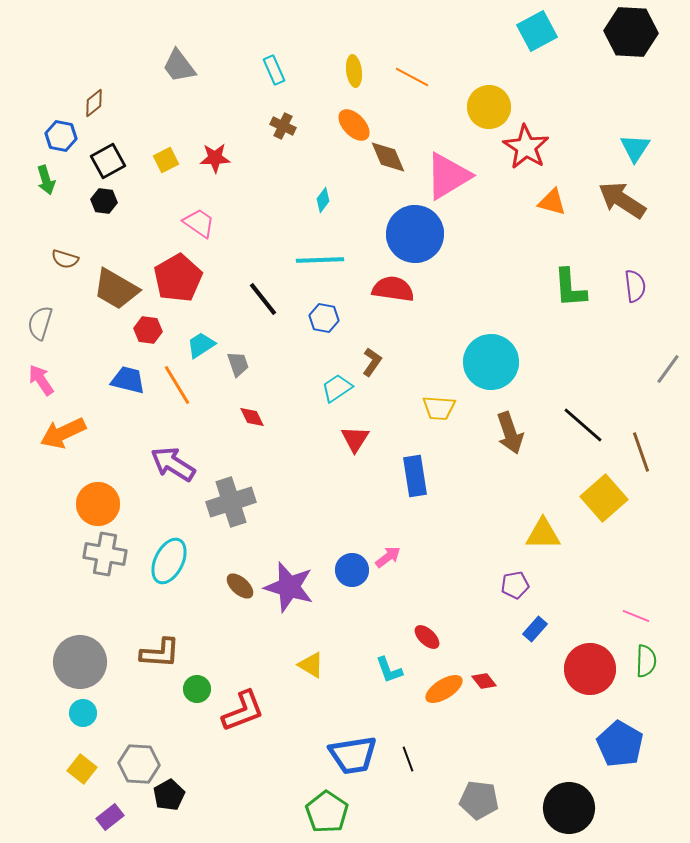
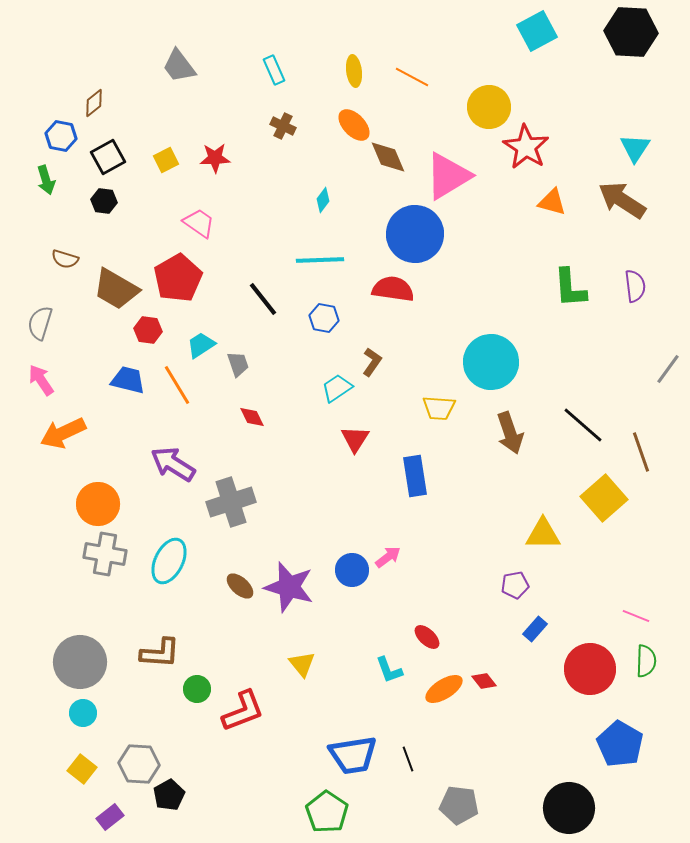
black square at (108, 161): moved 4 px up
yellow triangle at (311, 665): moved 9 px left, 1 px up; rotated 20 degrees clockwise
gray pentagon at (479, 800): moved 20 px left, 5 px down
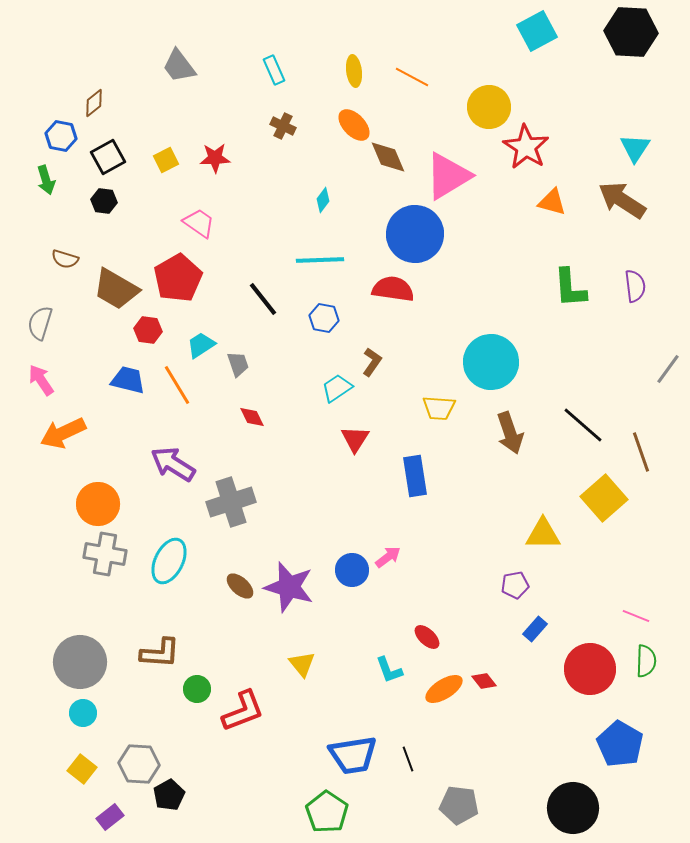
black circle at (569, 808): moved 4 px right
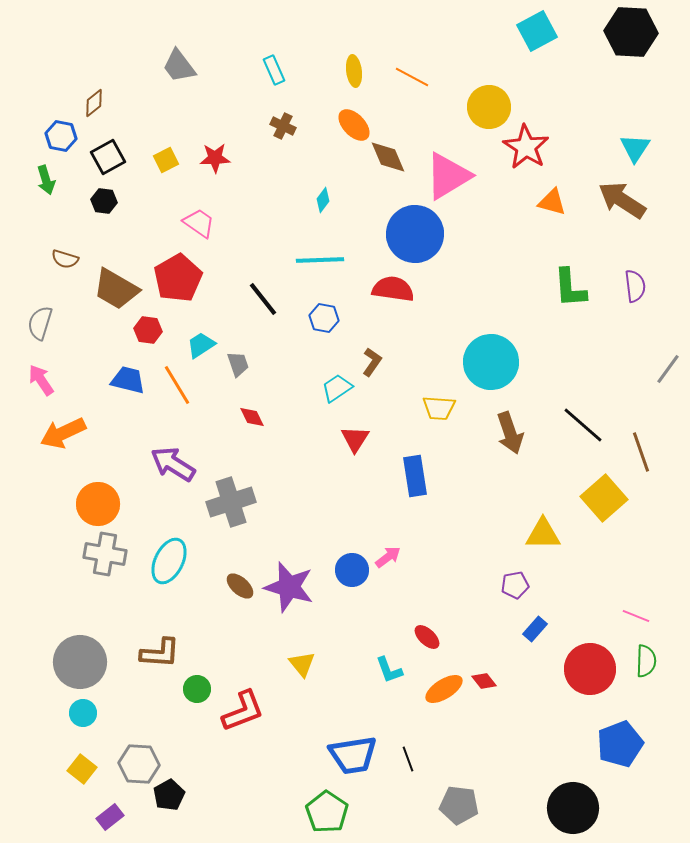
blue pentagon at (620, 744): rotated 21 degrees clockwise
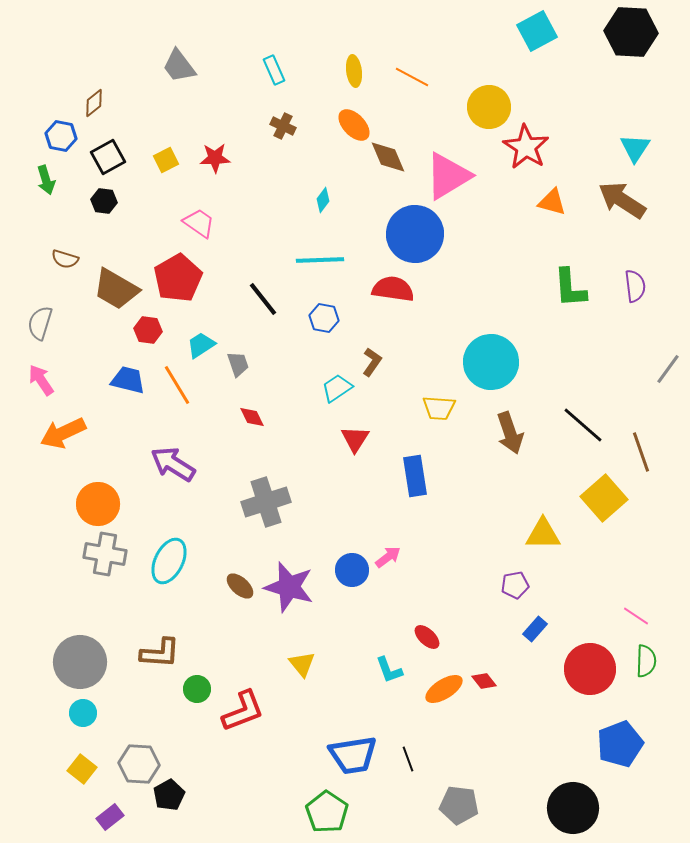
gray cross at (231, 502): moved 35 px right
pink line at (636, 616): rotated 12 degrees clockwise
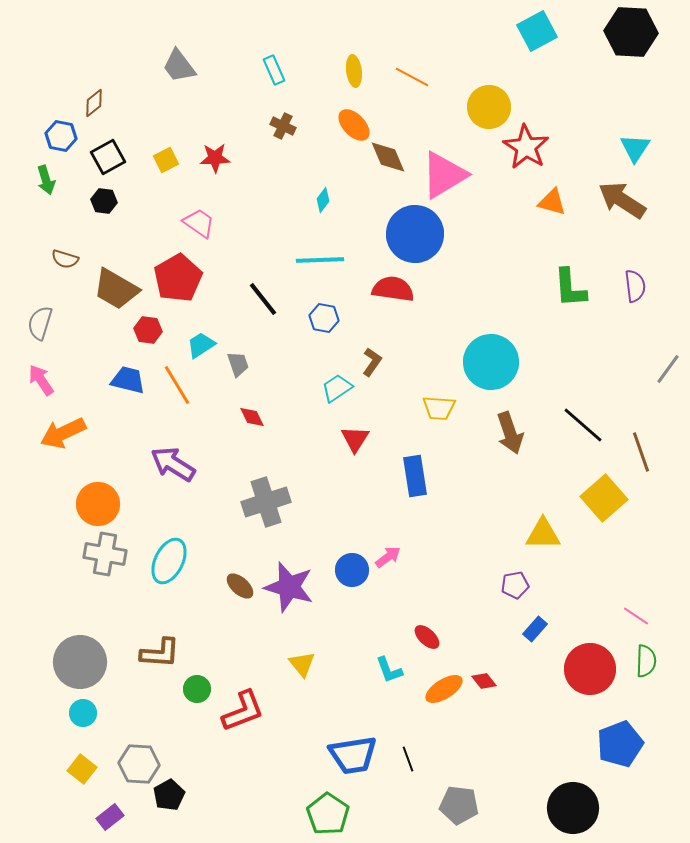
pink triangle at (448, 176): moved 4 px left, 1 px up
green pentagon at (327, 812): moved 1 px right, 2 px down
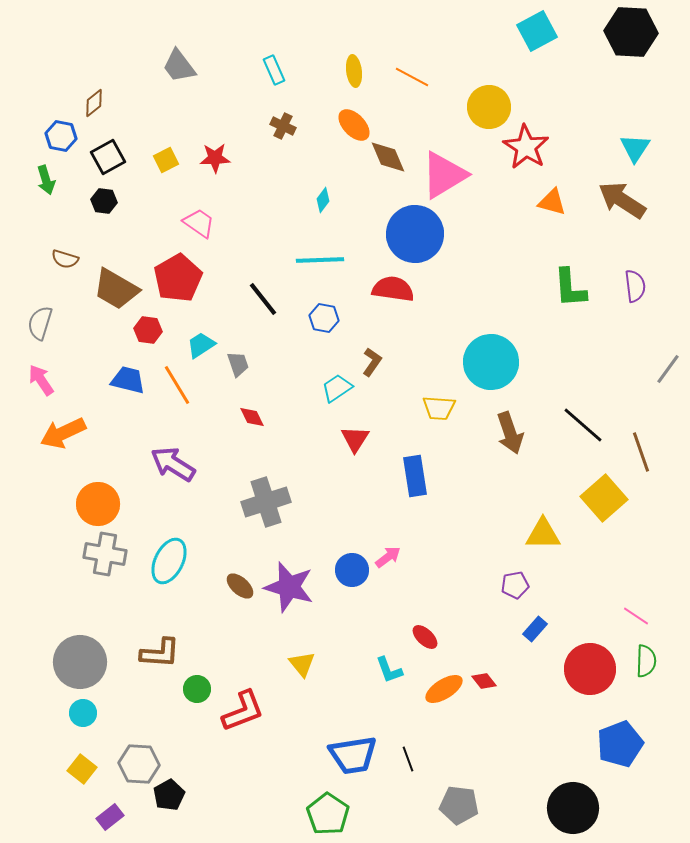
red ellipse at (427, 637): moved 2 px left
